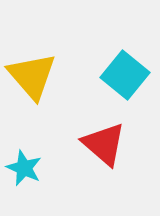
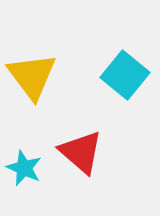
yellow triangle: rotated 4 degrees clockwise
red triangle: moved 23 px left, 8 px down
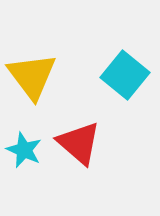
red triangle: moved 2 px left, 9 px up
cyan star: moved 18 px up
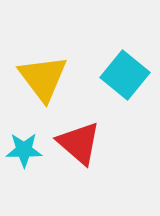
yellow triangle: moved 11 px right, 2 px down
cyan star: rotated 24 degrees counterclockwise
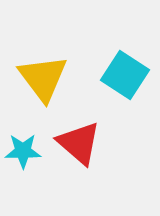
cyan square: rotated 6 degrees counterclockwise
cyan star: moved 1 px left, 1 px down
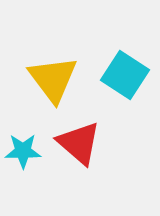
yellow triangle: moved 10 px right, 1 px down
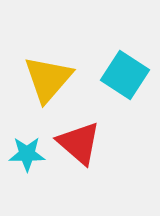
yellow triangle: moved 5 px left; rotated 18 degrees clockwise
cyan star: moved 4 px right, 3 px down
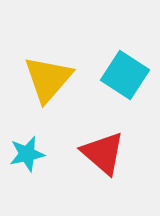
red triangle: moved 24 px right, 10 px down
cyan star: rotated 12 degrees counterclockwise
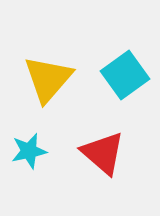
cyan square: rotated 21 degrees clockwise
cyan star: moved 2 px right, 3 px up
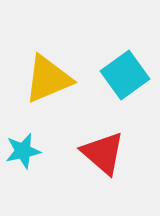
yellow triangle: rotated 26 degrees clockwise
cyan star: moved 6 px left
